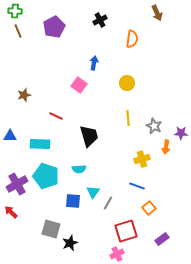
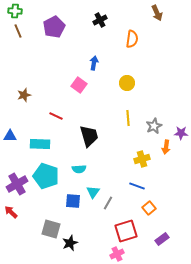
gray star: rotated 21 degrees clockwise
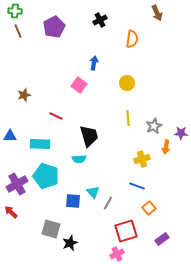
cyan semicircle: moved 10 px up
cyan triangle: rotated 16 degrees counterclockwise
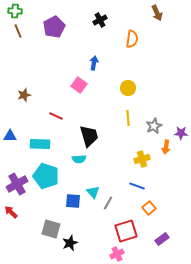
yellow circle: moved 1 px right, 5 px down
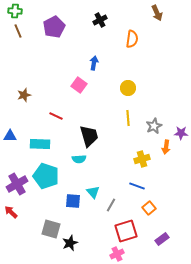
gray line: moved 3 px right, 2 px down
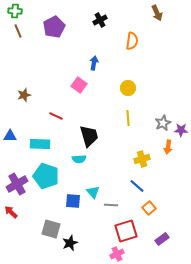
orange semicircle: moved 2 px down
gray star: moved 9 px right, 3 px up
purple star: moved 3 px up
orange arrow: moved 2 px right
blue line: rotated 21 degrees clockwise
gray line: rotated 64 degrees clockwise
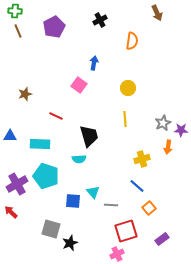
brown star: moved 1 px right, 1 px up
yellow line: moved 3 px left, 1 px down
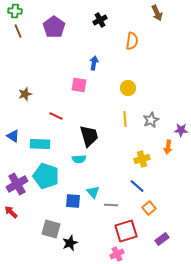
purple pentagon: rotated 10 degrees counterclockwise
pink square: rotated 28 degrees counterclockwise
gray star: moved 12 px left, 3 px up
blue triangle: moved 3 px right; rotated 32 degrees clockwise
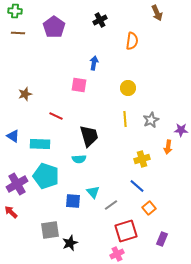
brown line: moved 2 px down; rotated 64 degrees counterclockwise
gray line: rotated 40 degrees counterclockwise
gray square: moved 1 px left, 1 px down; rotated 24 degrees counterclockwise
purple rectangle: rotated 32 degrees counterclockwise
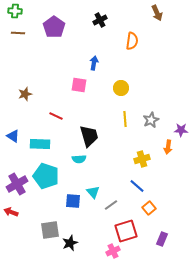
yellow circle: moved 7 px left
red arrow: rotated 24 degrees counterclockwise
pink cross: moved 4 px left, 3 px up
